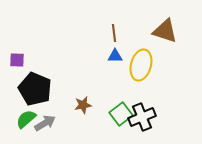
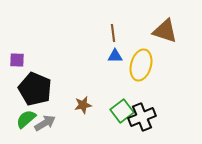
brown line: moved 1 px left
green square: moved 1 px right, 3 px up
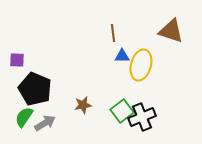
brown triangle: moved 6 px right
blue triangle: moved 7 px right
green semicircle: moved 2 px left, 2 px up; rotated 15 degrees counterclockwise
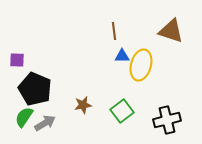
brown line: moved 1 px right, 2 px up
black cross: moved 25 px right, 3 px down; rotated 8 degrees clockwise
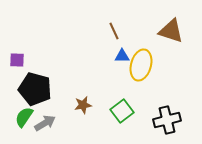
brown line: rotated 18 degrees counterclockwise
black pentagon: rotated 8 degrees counterclockwise
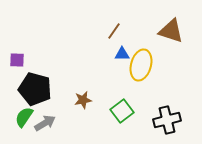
brown line: rotated 60 degrees clockwise
blue triangle: moved 2 px up
brown star: moved 5 px up
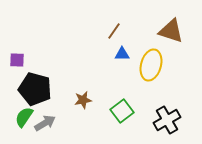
yellow ellipse: moved 10 px right
black cross: rotated 16 degrees counterclockwise
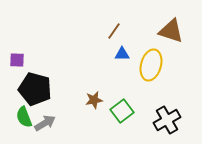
brown star: moved 11 px right
green semicircle: rotated 55 degrees counterclockwise
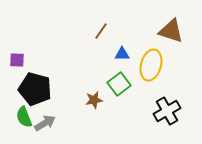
brown line: moved 13 px left
green square: moved 3 px left, 27 px up
black cross: moved 9 px up
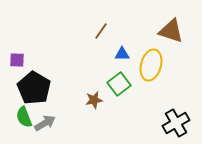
black pentagon: moved 1 px left, 1 px up; rotated 16 degrees clockwise
black cross: moved 9 px right, 12 px down
